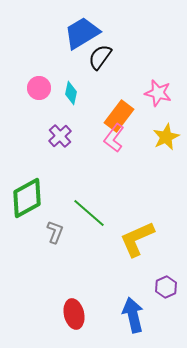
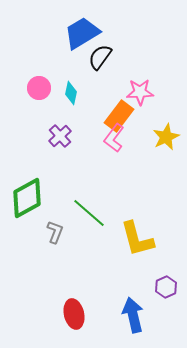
pink star: moved 18 px left, 1 px up; rotated 16 degrees counterclockwise
yellow L-shape: rotated 81 degrees counterclockwise
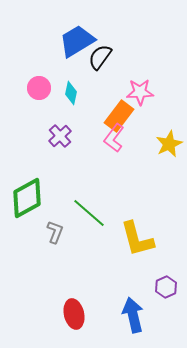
blue trapezoid: moved 5 px left, 8 px down
yellow star: moved 3 px right, 7 px down
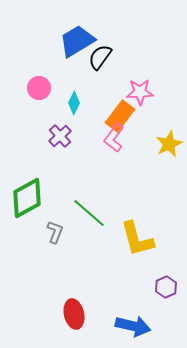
cyan diamond: moved 3 px right, 10 px down; rotated 15 degrees clockwise
orange rectangle: moved 1 px right
blue arrow: moved 11 px down; rotated 116 degrees clockwise
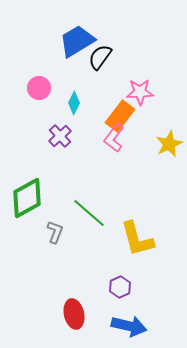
purple hexagon: moved 46 px left
blue arrow: moved 4 px left
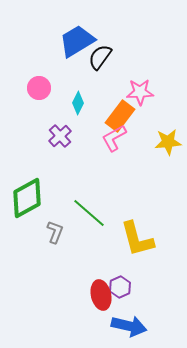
cyan diamond: moved 4 px right
pink L-shape: rotated 24 degrees clockwise
yellow star: moved 1 px left, 2 px up; rotated 20 degrees clockwise
red ellipse: moved 27 px right, 19 px up
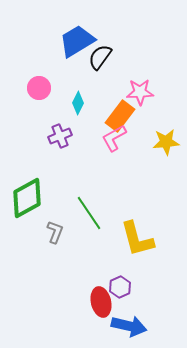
purple cross: rotated 20 degrees clockwise
yellow star: moved 2 px left
green line: rotated 15 degrees clockwise
red ellipse: moved 7 px down
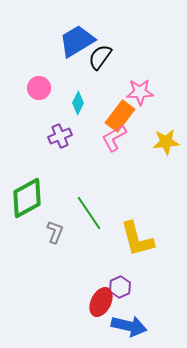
red ellipse: rotated 40 degrees clockwise
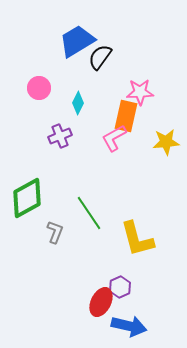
orange rectangle: moved 6 px right; rotated 24 degrees counterclockwise
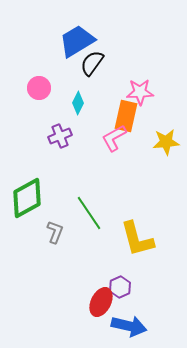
black semicircle: moved 8 px left, 6 px down
